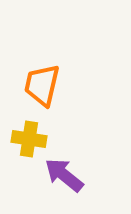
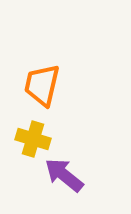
yellow cross: moved 4 px right; rotated 8 degrees clockwise
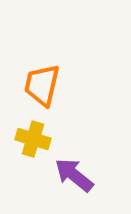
purple arrow: moved 10 px right
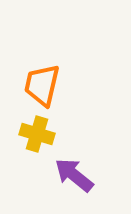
yellow cross: moved 4 px right, 5 px up
